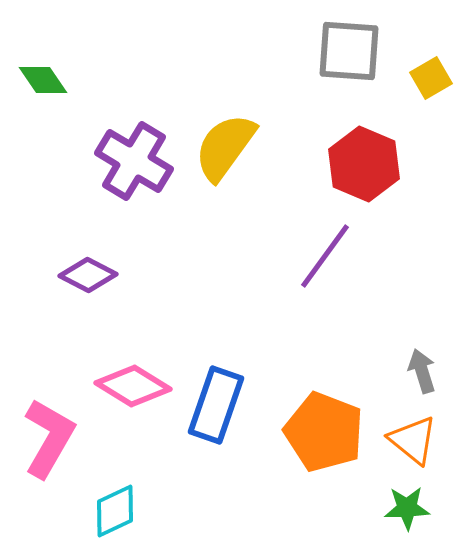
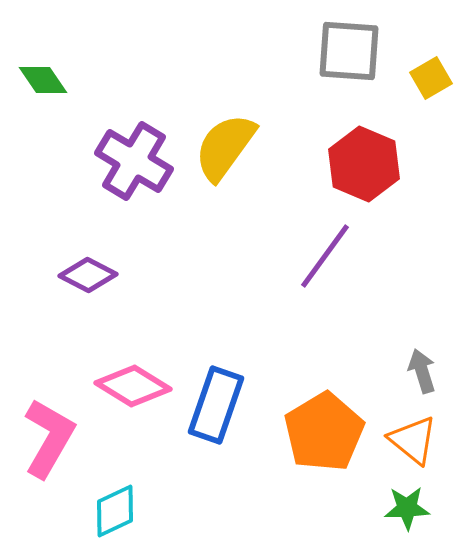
orange pentagon: rotated 20 degrees clockwise
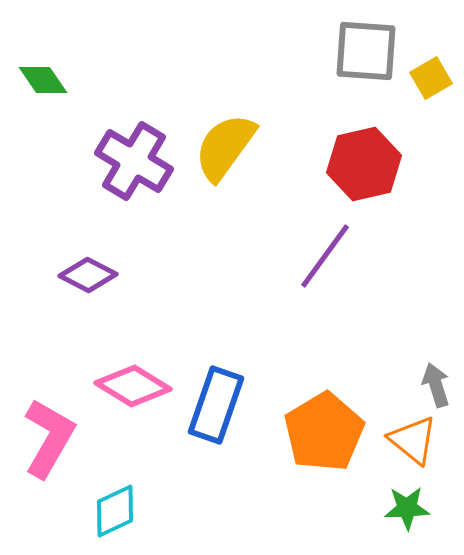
gray square: moved 17 px right
red hexagon: rotated 24 degrees clockwise
gray arrow: moved 14 px right, 14 px down
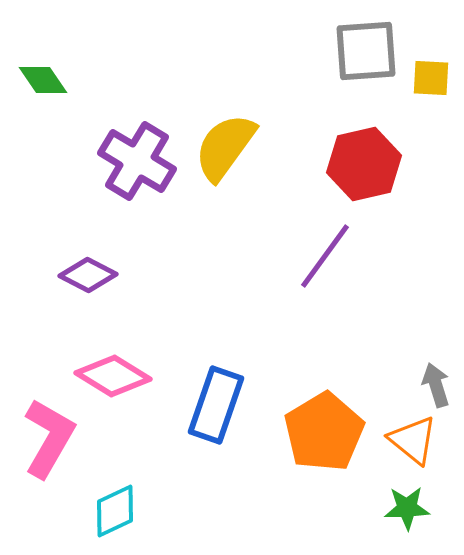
gray square: rotated 8 degrees counterclockwise
yellow square: rotated 33 degrees clockwise
purple cross: moved 3 px right
pink diamond: moved 20 px left, 10 px up
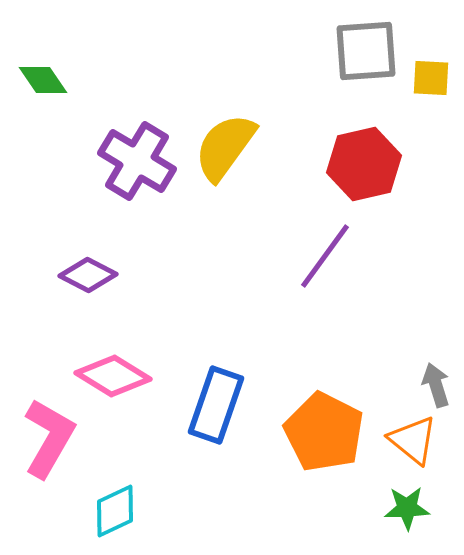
orange pentagon: rotated 14 degrees counterclockwise
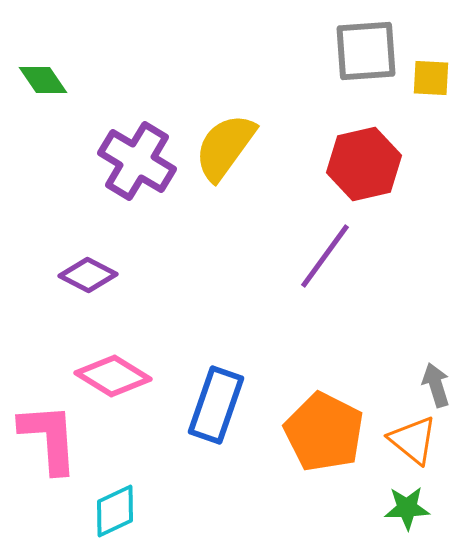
pink L-shape: rotated 34 degrees counterclockwise
